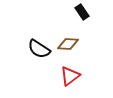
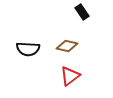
brown diamond: moved 1 px left, 2 px down; rotated 10 degrees clockwise
black semicircle: moved 11 px left; rotated 30 degrees counterclockwise
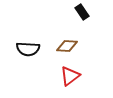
brown diamond: rotated 10 degrees counterclockwise
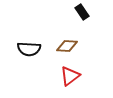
black semicircle: moved 1 px right
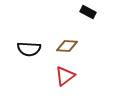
black rectangle: moved 6 px right; rotated 28 degrees counterclockwise
red triangle: moved 5 px left
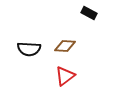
black rectangle: moved 1 px right, 1 px down
brown diamond: moved 2 px left
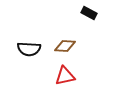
red triangle: rotated 25 degrees clockwise
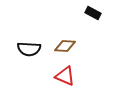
black rectangle: moved 4 px right
red triangle: rotated 35 degrees clockwise
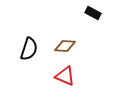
black semicircle: rotated 75 degrees counterclockwise
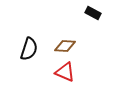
red triangle: moved 4 px up
